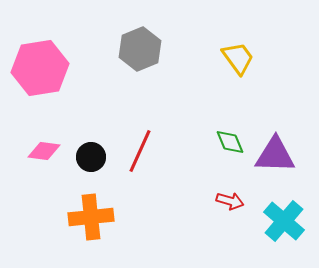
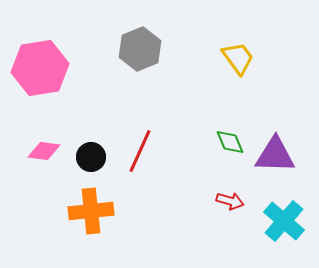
orange cross: moved 6 px up
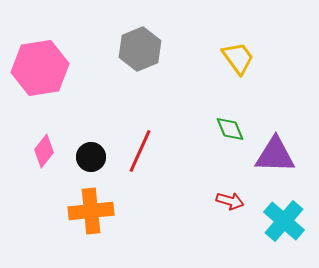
green diamond: moved 13 px up
pink diamond: rotated 60 degrees counterclockwise
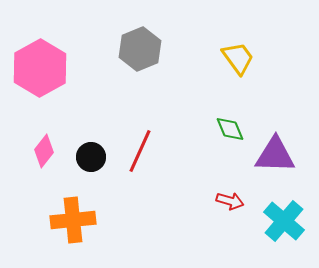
pink hexagon: rotated 20 degrees counterclockwise
orange cross: moved 18 px left, 9 px down
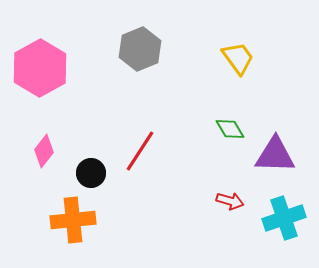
green diamond: rotated 8 degrees counterclockwise
red line: rotated 9 degrees clockwise
black circle: moved 16 px down
cyan cross: moved 3 px up; rotated 30 degrees clockwise
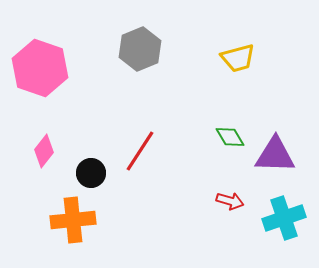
yellow trapezoid: rotated 111 degrees clockwise
pink hexagon: rotated 12 degrees counterclockwise
green diamond: moved 8 px down
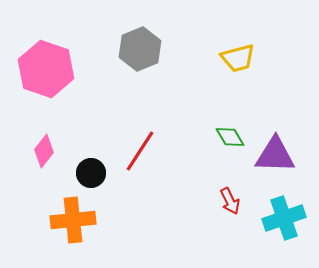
pink hexagon: moved 6 px right, 1 px down
red arrow: rotated 48 degrees clockwise
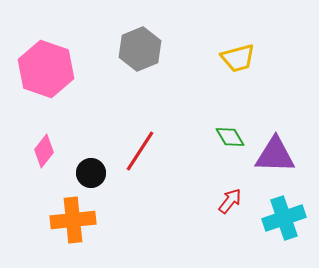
red arrow: rotated 116 degrees counterclockwise
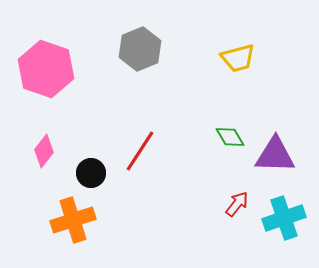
red arrow: moved 7 px right, 3 px down
orange cross: rotated 12 degrees counterclockwise
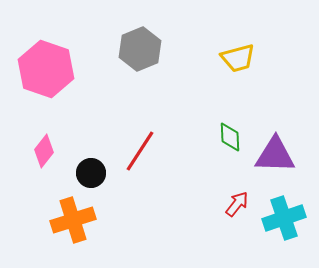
green diamond: rotated 28 degrees clockwise
